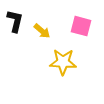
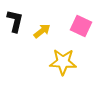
pink square: rotated 10 degrees clockwise
yellow arrow: rotated 78 degrees counterclockwise
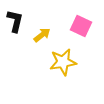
yellow arrow: moved 4 px down
yellow star: rotated 12 degrees counterclockwise
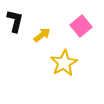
pink square: rotated 25 degrees clockwise
yellow star: moved 1 px right, 1 px down; rotated 20 degrees counterclockwise
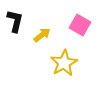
pink square: moved 1 px left, 1 px up; rotated 20 degrees counterclockwise
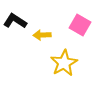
black L-shape: rotated 70 degrees counterclockwise
yellow arrow: rotated 144 degrees counterclockwise
